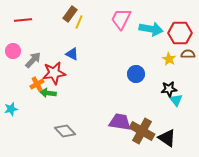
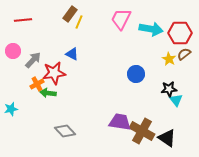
brown semicircle: moved 4 px left; rotated 40 degrees counterclockwise
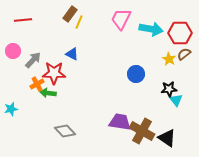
red star: rotated 10 degrees clockwise
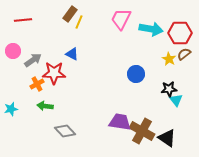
gray arrow: rotated 12 degrees clockwise
green arrow: moved 3 px left, 13 px down
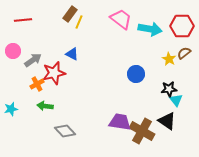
pink trapezoid: rotated 100 degrees clockwise
cyan arrow: moved 1 px left
red hexagon: moved 2 px right, 7 px up
brown semicircle: moved 1 px up
red star: rotated 15 degrees counterclockwise
black triangle: moved 17 px up
